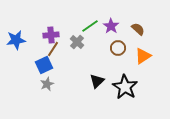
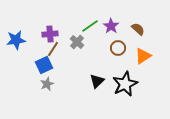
purple cross: moved 1 px left, 1 px up
black star: moved 3 px up; rotated 15 degrees clockwise
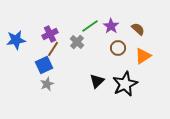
purple cross: rotated 21 degrees counterclockwise
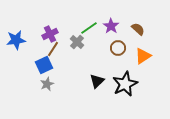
green line: moved 1 px left, 2 px down
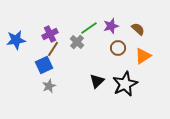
purple star: rotated 21 degrees clockwise
gray star: moved 2 px right, 2 px down
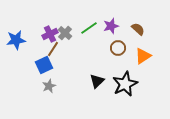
gray cross: moved 12 px left, 9 px up
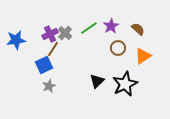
purple star: rotated 14 degrees counterclockwise
